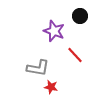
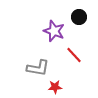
black circle: moved 1 px left, 1 px down
red line: moved 1 px left
red star: moved 4 px right; rotated 16 degrees counterclockwise
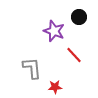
gray L-shape: moved 6 px left; rotated 105 degrees counterclockwise
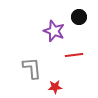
red line: rotated 54 degrees counterclockwise
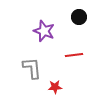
purple star: moved 10 px left
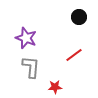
purple star: moved 18 px left, 7 px down
red line: rotated 30 degrees counterclockwise
gray L-shape: moved 1 px left, 1 px up; rotated 10 degrees clockwise
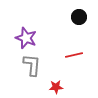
red line: rotated 24 degrees clockwise
gray L-shape: moved 1 px right, 2 px up
red star: moved 1 px right
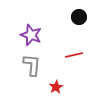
purple star: moved 5 px right, 3 px up
red star: rotated 24 degrees counterclockwise
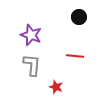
red line: moved 1 px right, 1 px down; rotated 18 degrees clockwise
red star: rotated 24 degrees counterclockwise
